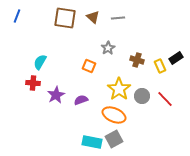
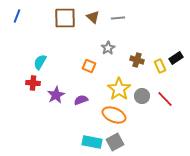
brown square: rotated 10 degrees counterclockwise
gray square: moved 1 px right, 3 px down
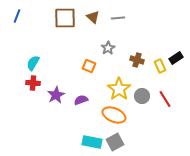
cyan semicircle: moved 7 px left, 1 px down
red line: rotated 12 degrees clockwise
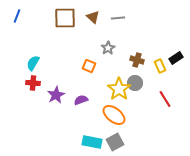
gray circle: moved 7 px left, 13 px up
orange ellipse: rotated 15 degrees clockwise
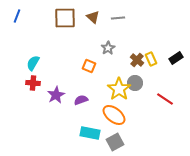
brown cross: rotated 24 degrees clockwise
yellow rectangle: moved 9 px left, 7 px up
red line: rotated 24 degrees counterclockwise
cyan rectangle: moved 2 px left, 9 px up
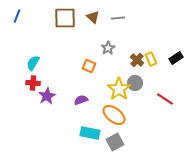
purple star: moved 9 px left, 1 px down
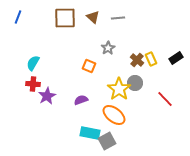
blue line: moved 1 px right, 1 px down
red cross: moved 1 px down
red line: rotated 12 degrees clockwise
gray square: moved 8 px left, 1 px up
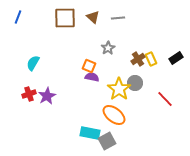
brown cross: moved 1 px right, 1 px up; rotated 16 degrees clockwise
red cross: moved 4 px left, 10 px down; rotated 24 degrees counterclockwise
purple semicircle: moved 11 px right, 23 px up; rotated 32 degrees clockwise
